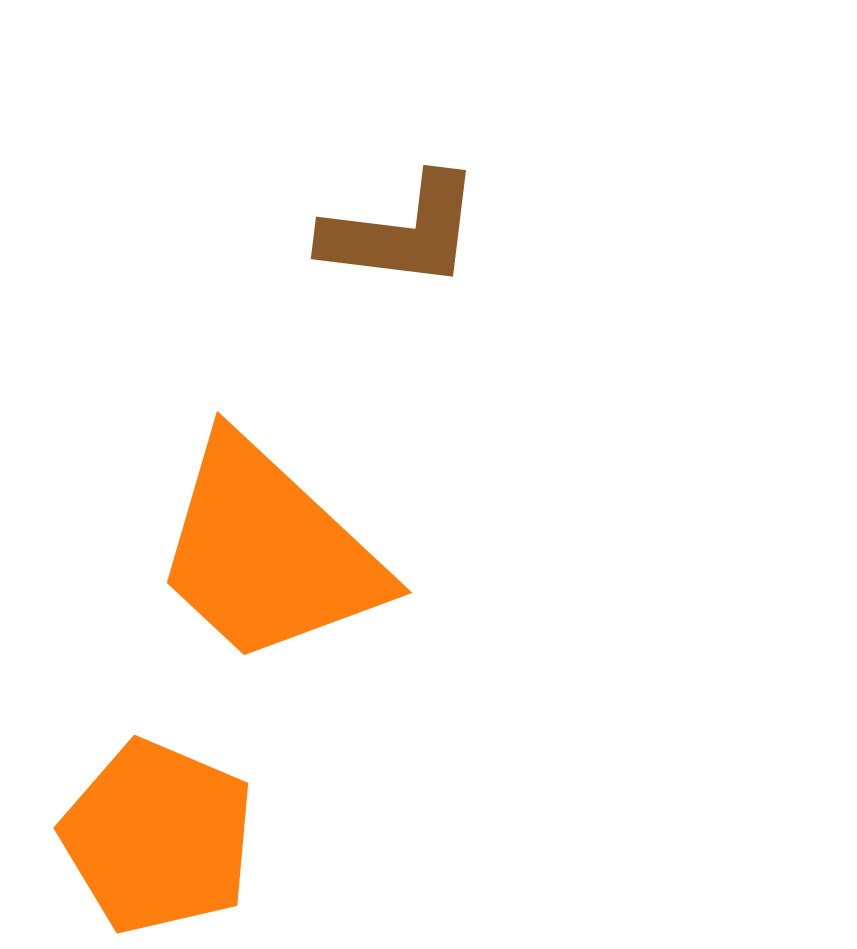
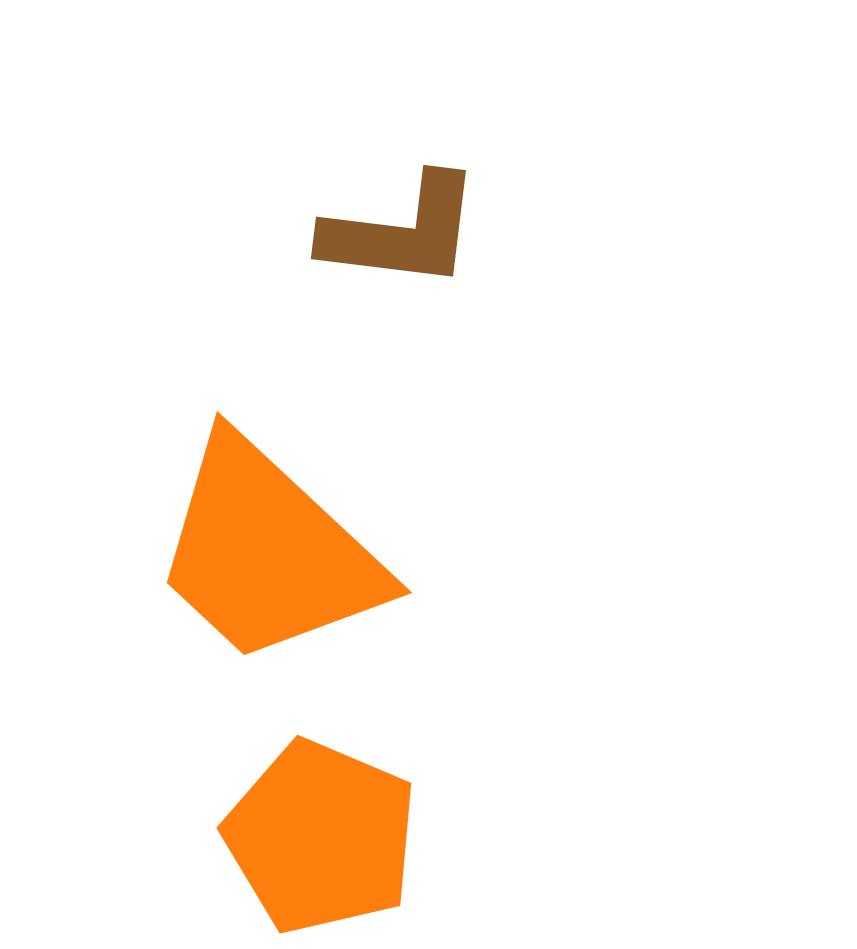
orange pentagon: moved 163 px right
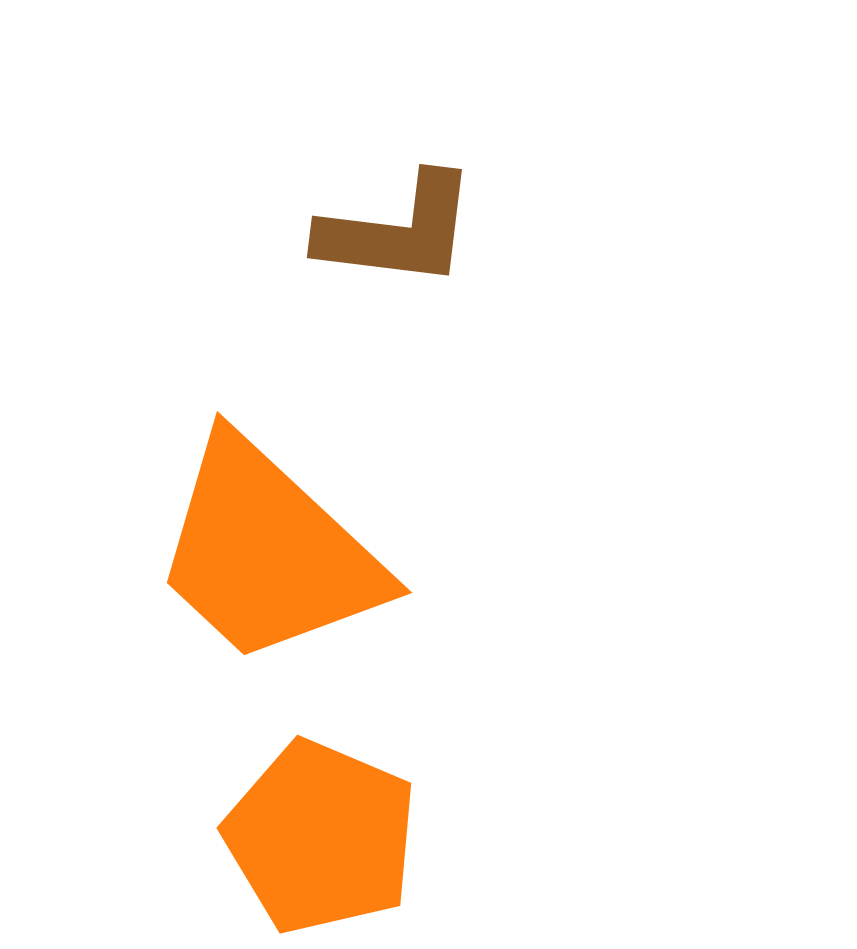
brown L-shape: moved 4 px left, 1 px up
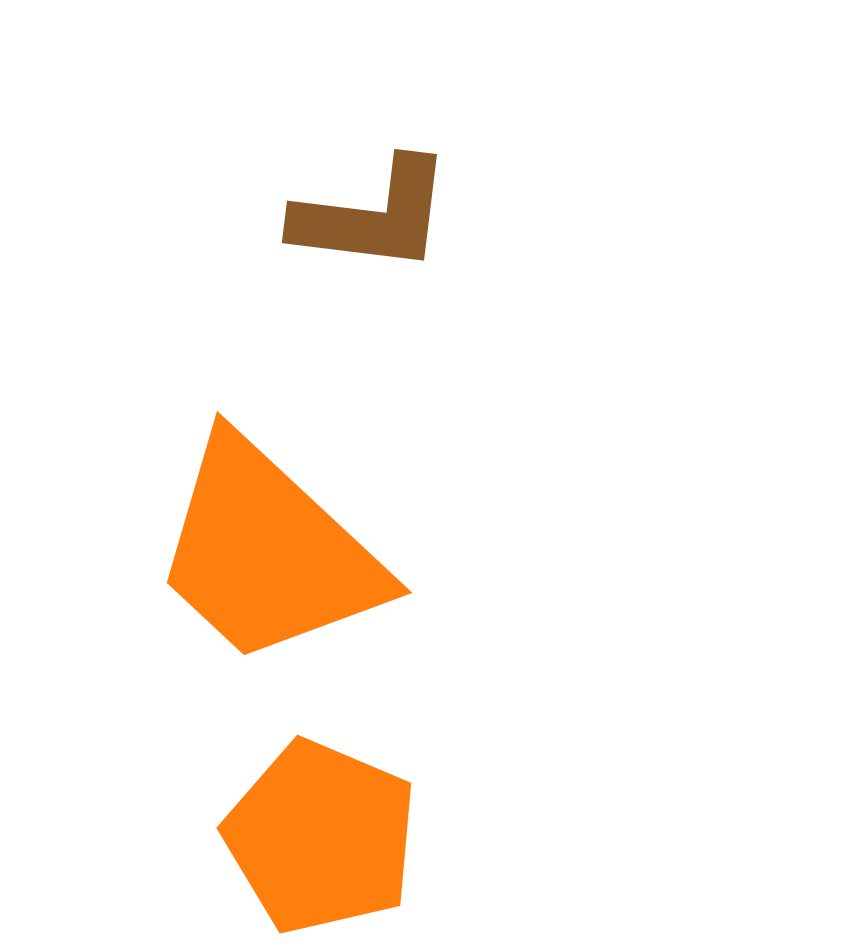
brown L-shape: moved 25 px left, 15 px up
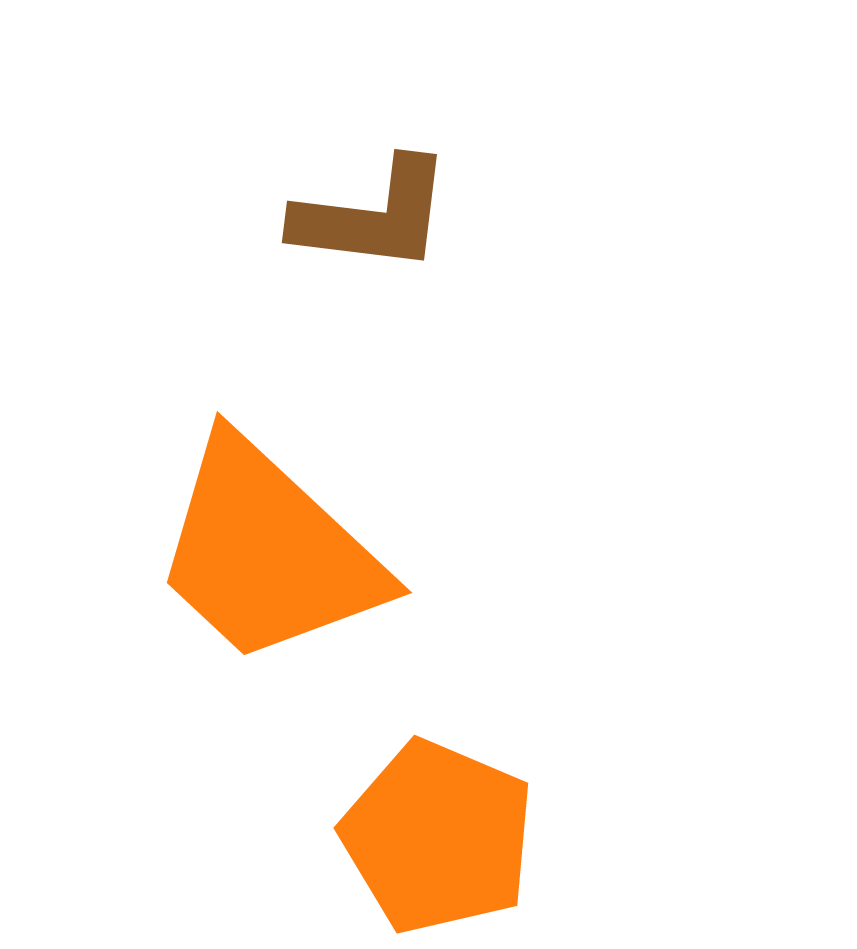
orange pentagon: moved 117 px right
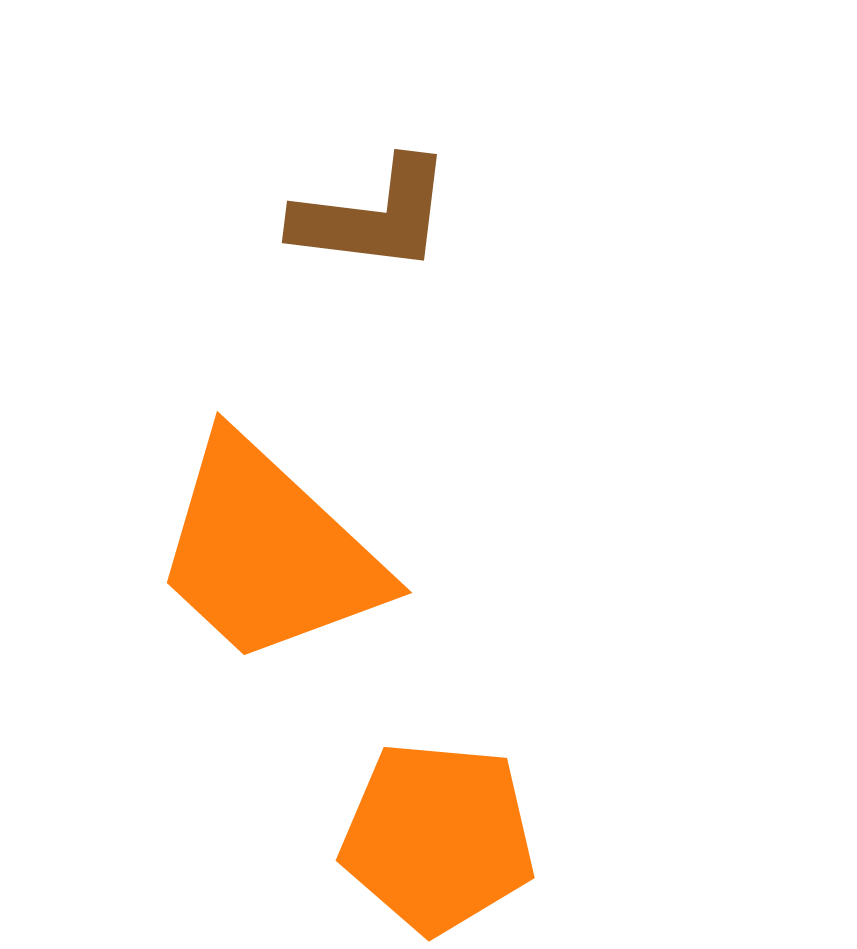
orange pentagon: rotated 18 degrees counterclockwise
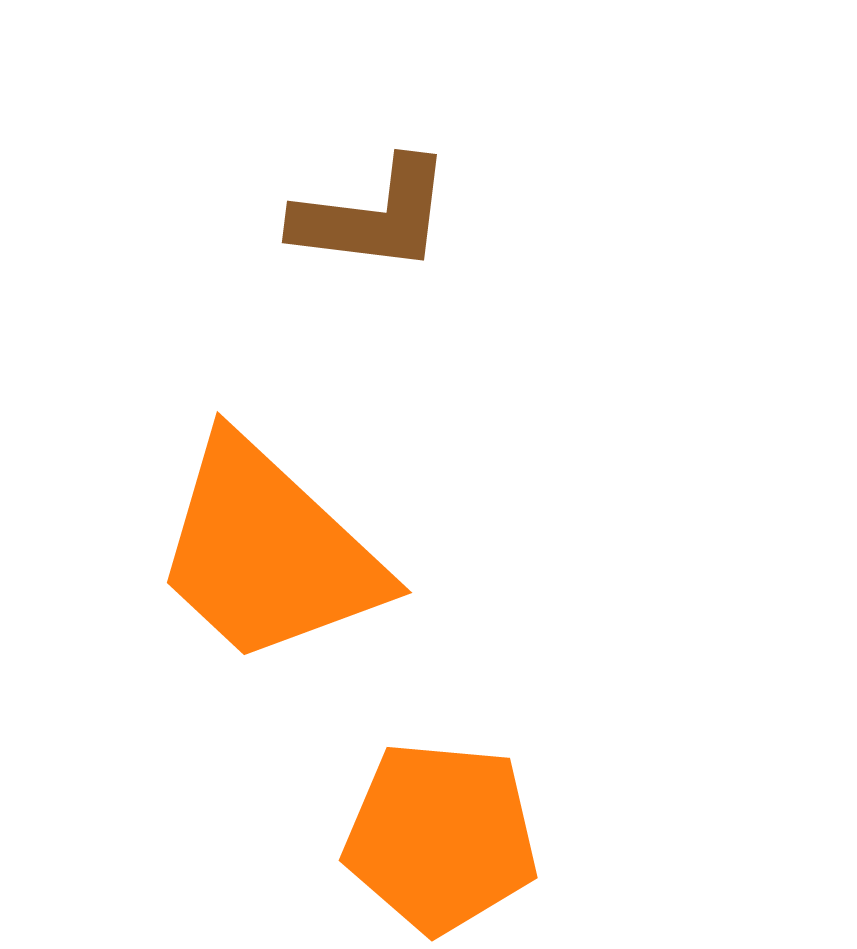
orange pentagon: moved 3 px right
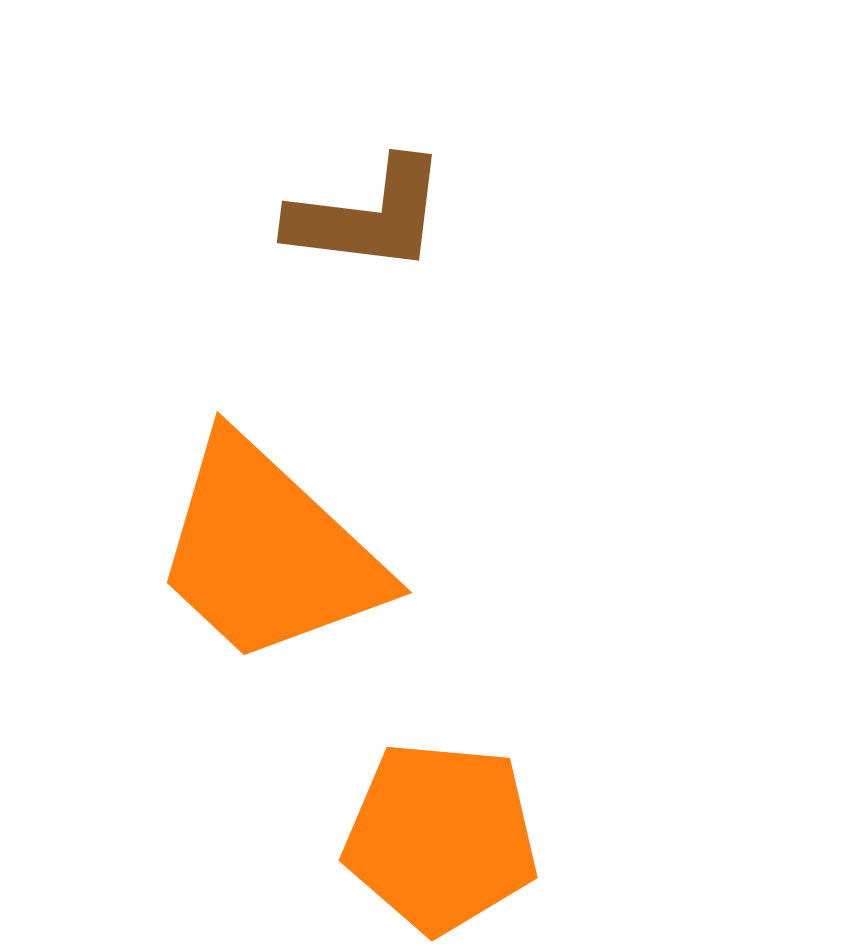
brown L-shape: moved 5 px left
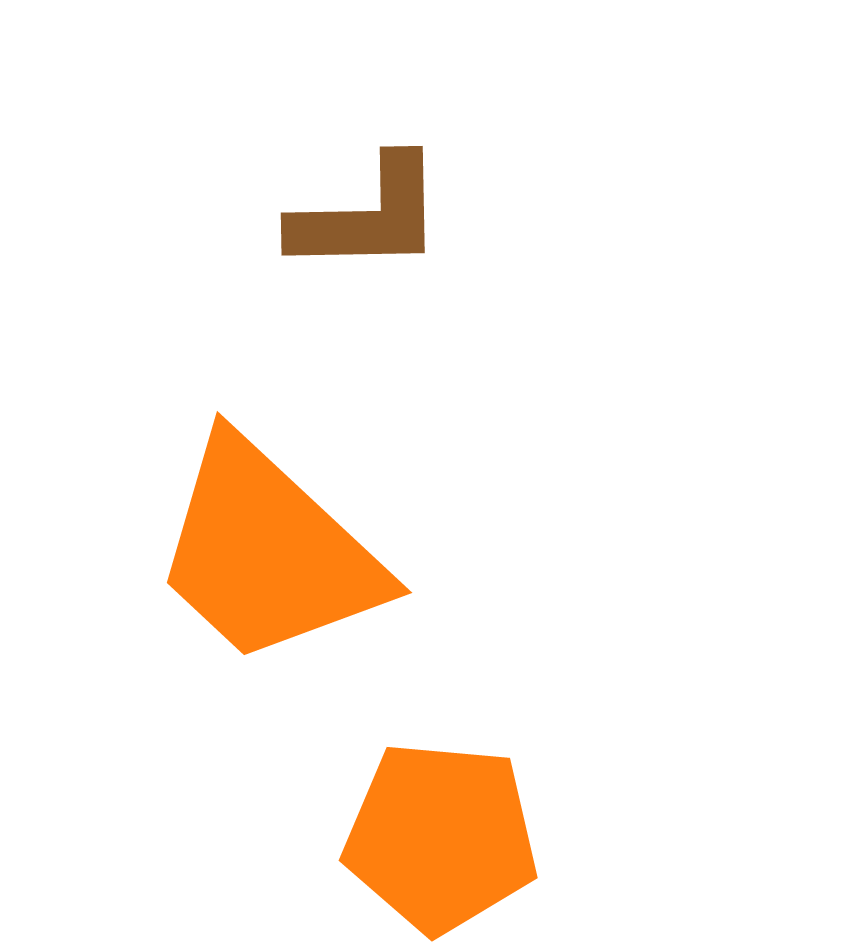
brown L-shape: rotated 8 degrees counterclockwise
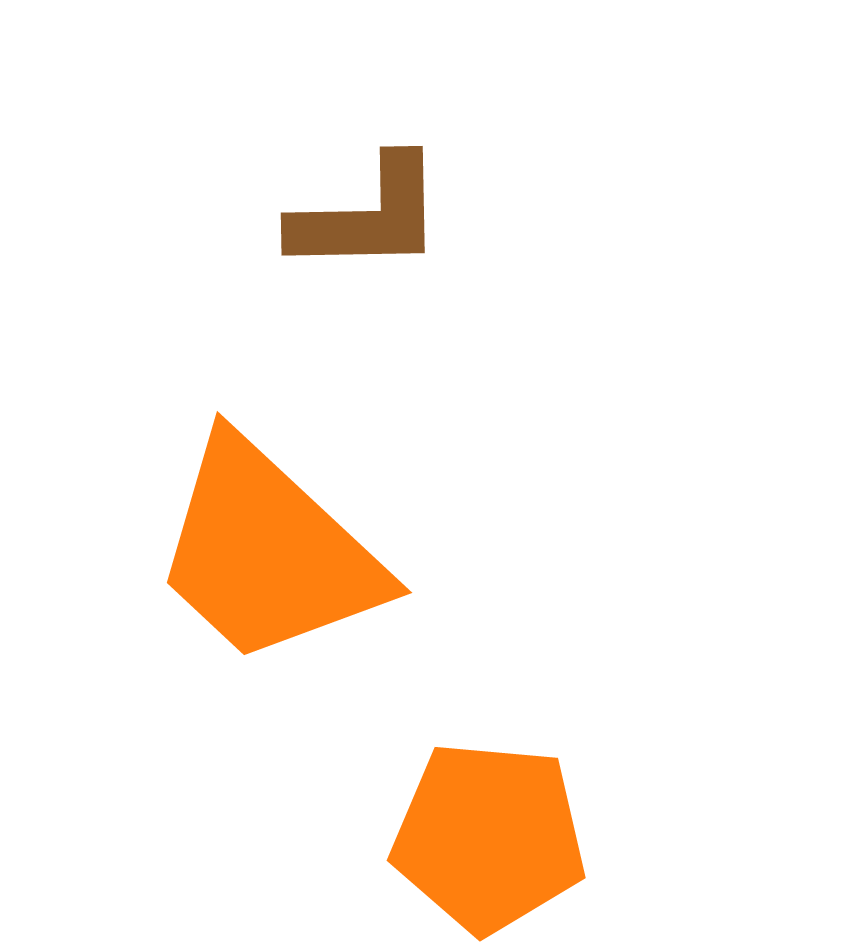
orange pentagon: moved 48 px right
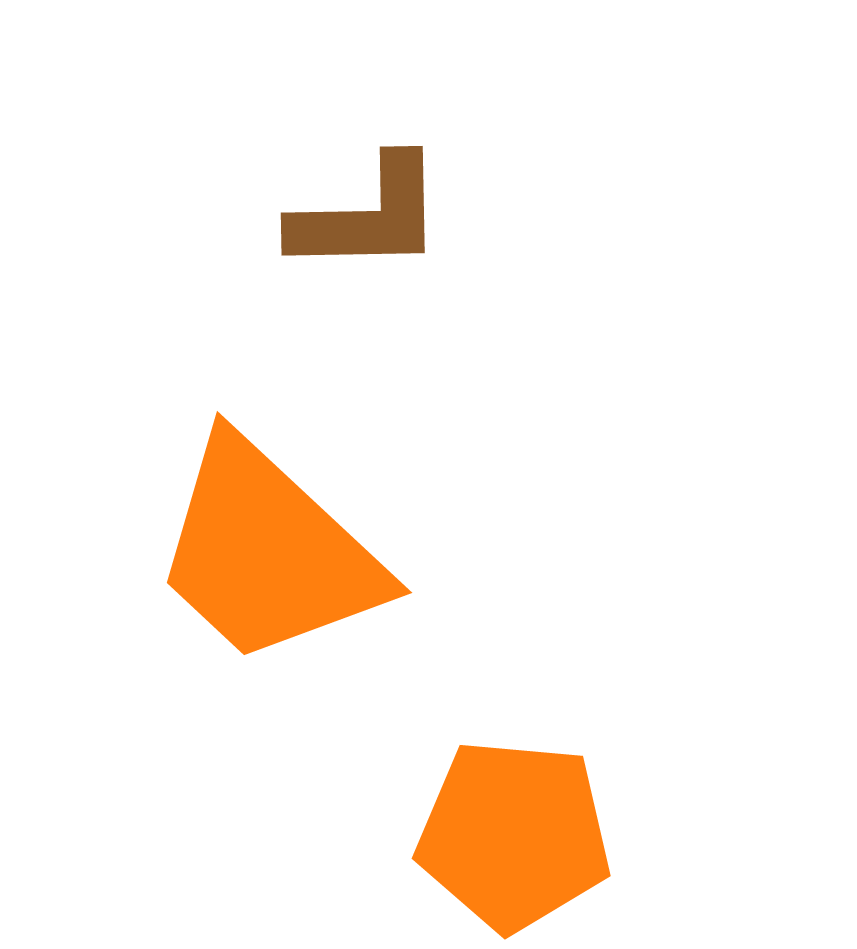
orange pentagon: moved 25 px right, 2 px up
